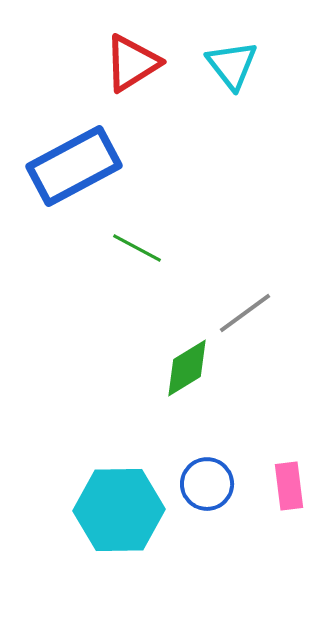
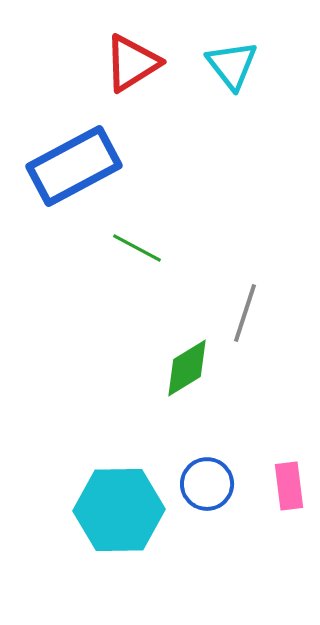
gray line: rotated 36 degrees counterclockwise
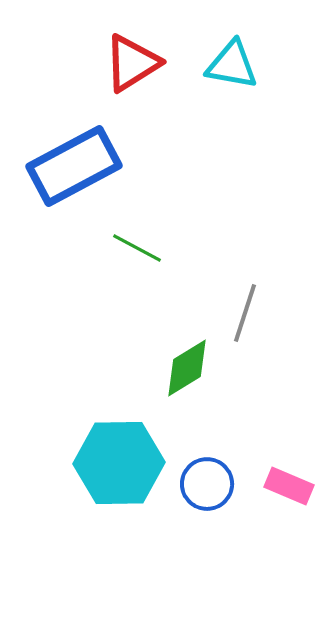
cyan triangle: rotated 42 degrees counterclockwise
pink rectangle: rotated 60 degrees counterclockwise
cyan hexagon: moved 47 px up
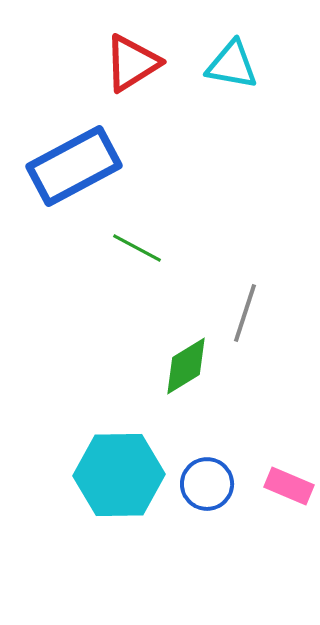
green diamond: moved 1 px left, 2 px up
cyan hexagon: moved 12 px down
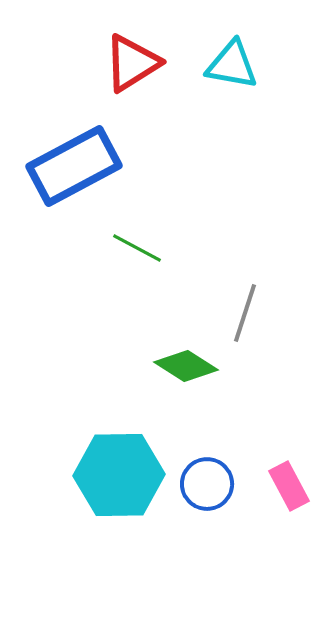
green diamond: rotated 64 degrees clockwise
pink rectangle: rotated 39 degrees clockwise
